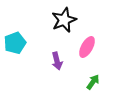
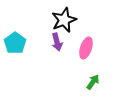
cyan pentagon: rotated 15 degrees counterclockwise
pink ellipse: moved 1 px left, 1 px down; rotated 10 degrees counterclockwise
purple arrow: moved 19 px up
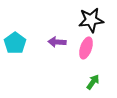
black star: moved 27 px right; rotated 15 degrees clockwise
purple arrow: rotated 108 degrees clockwise
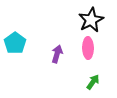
black star: rotated 20 degrees counterclockwise
purple arrow: moved 12 px down; rotated 102 degrees clockwise
pink ellipse: moved 2 px right; rotated 20 degrees counterclockwise
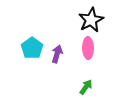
cyan pentagon: moved 17 px right, 5 px down
green arrow: moved 7 px left, 5 px down
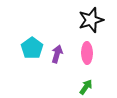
black star: rotated 10 degrees clockwise
pink ellipse: moved 1 px left, 5 px down
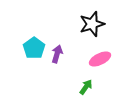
black star: moved 1 px right, 4 px down
cyan pentagon: moved 2 px right
pink ellipse: moved 13 px right, 6 px down; rotated 65 degrees clockwise
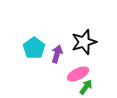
black star: moved 8 px left, 18 px down
pink ellipse: moved 22 px left, 15 px down
